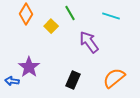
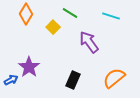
green line: rotated 28 degrees counterclockwise
yellow square: moved 2 px right, 1 px down
blue arrow: moved 1 px left, 1 px up; rotated 144 degrees clockwise
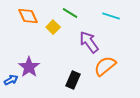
orange diamond: moved 2 px right, 2 px down; rotated 55 degrees counterclockwise
orange semicircle: moved 9 px left, 12 px up
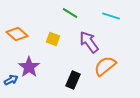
orange diamond: moved 11 px left, 18 px down; rotated 25 degrees counterclockwise
yellow square: moved 12 px down; rotated 24 degrees counterclockwise
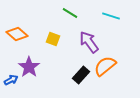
black rectangle: moved 8 px right, 5 px up; rotated 18 degrees clockwise
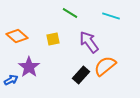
orange diamond: moved 2 px down
yellow square: rotated 32 degrees counterclockwise
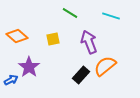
purple arrow: rotated 15 degrees clockwise
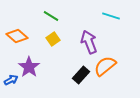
green line: moved 19 px left, 3 px down
yellow square: rotated 24 degrees counterclockwise
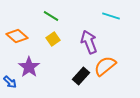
black rectangle: moved 1 px down
blue arrow: moved 1 px left, 2 px down; rotated 72 degrees clockwise
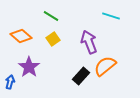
orange diamond: moved 4 px right
blue arrow: rotated 120 degrees counterclockwise
